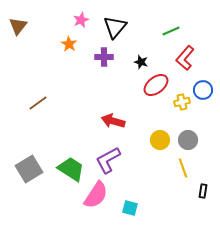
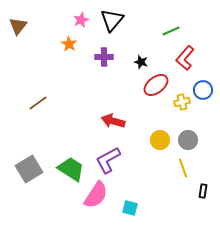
black triangle: moved 3 px left, 7 px up
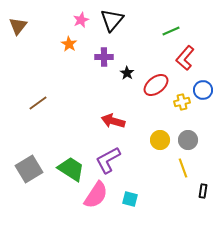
black star: moved 14 px left, 11 px down; rotated 16 degrees clockwise
cyan square: moved 9 px up
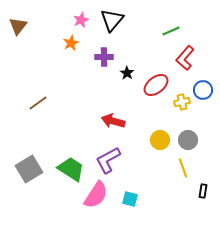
orange star: moved 2 px right, 1 px up; rotated 14 degrees clockwise
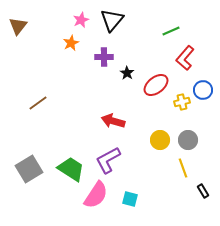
black rectangle: rotated 40 degrees counterclockwise
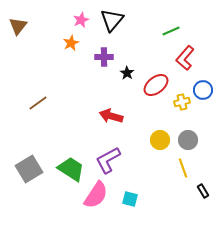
red arrow: moved 2 px left, 5 px up
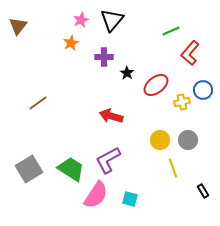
red L-shape: moved 5 px right, 5 px up
yellow line: moved 10 px left
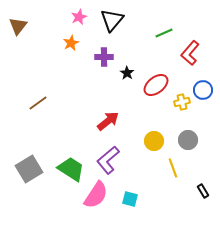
pink star: moved 2 px left, 3 px up
green line: moved 7 px left, 2 px down
red arrow: moved 3 px left, 5 px down; rotated 125 degrees clockwise
yellow circle: moved 6 px left, 1 px down
purple L-shape: rotated 12 degrees counterclockwise
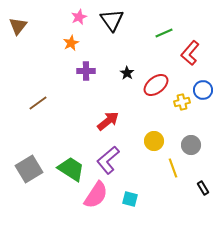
black triangle: rotated 15 degrees counterclockwise
purple cross: moved 18 px left, 14 px down
gray circle: moved 3 px right, 5 px down
black rectangle: moved 3 px up
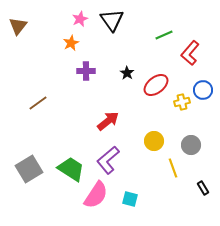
pink star: moved 1 px right, 2 px down
green line: moved 2 px down
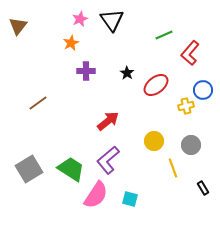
yellow cross: moved 4 px right, 4 px down
